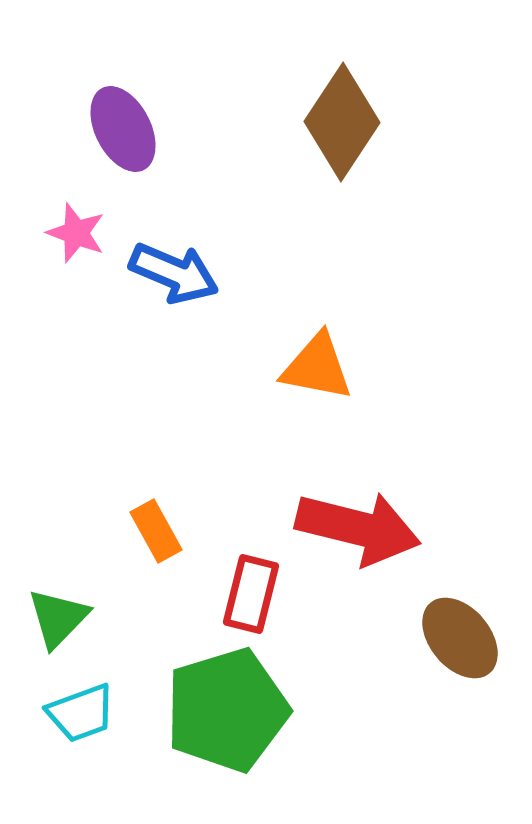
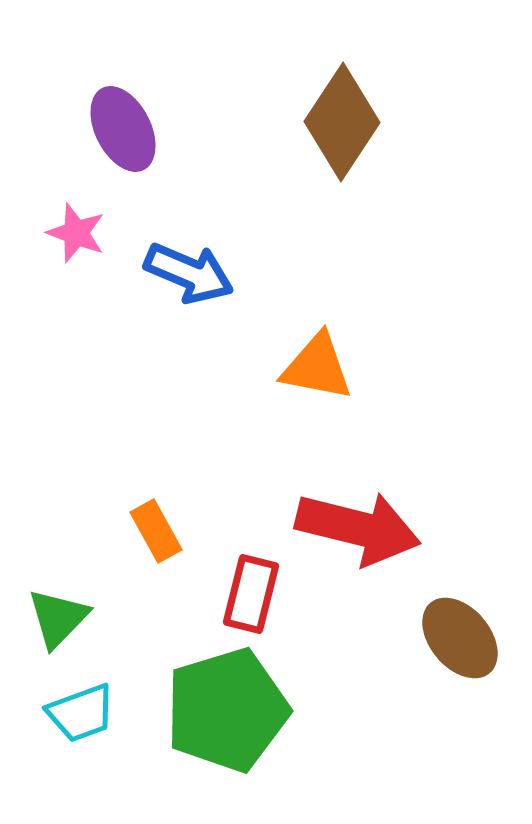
blue arrow: moved 15 px right
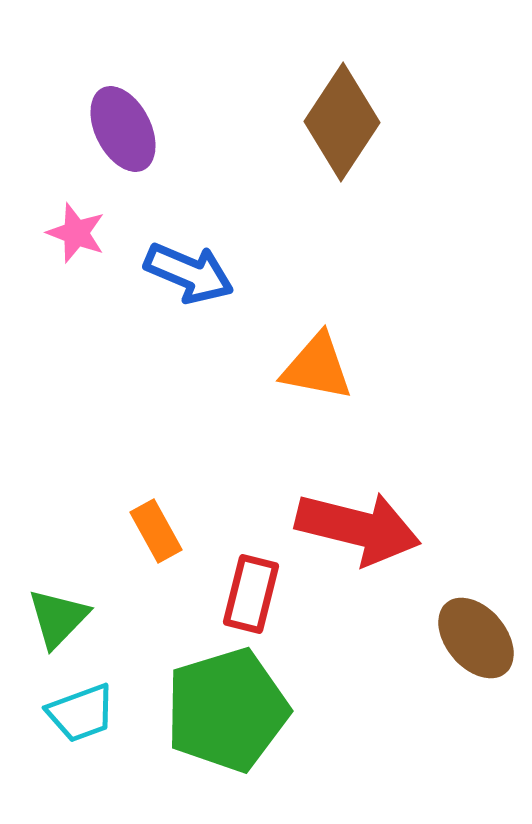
brown ellipse: moved 16 px right
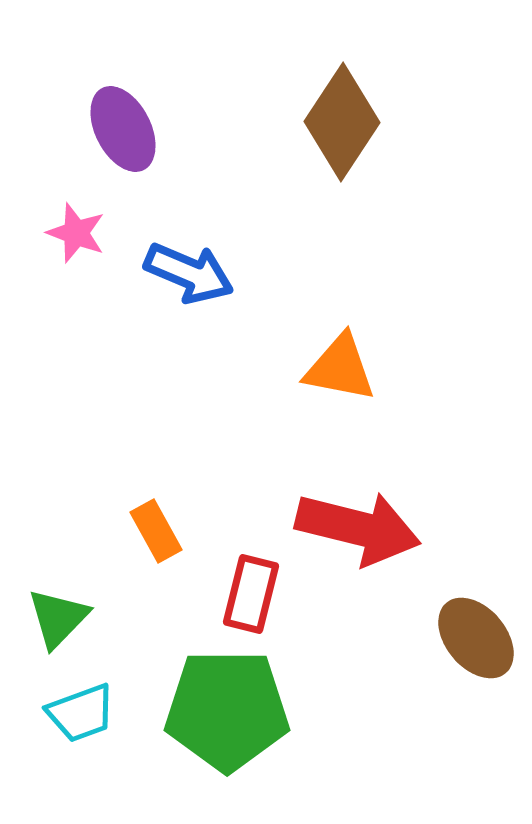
orange triangle: moved 23 px right, 1 px down
green pentagon: rotated 17 degrees clockwise
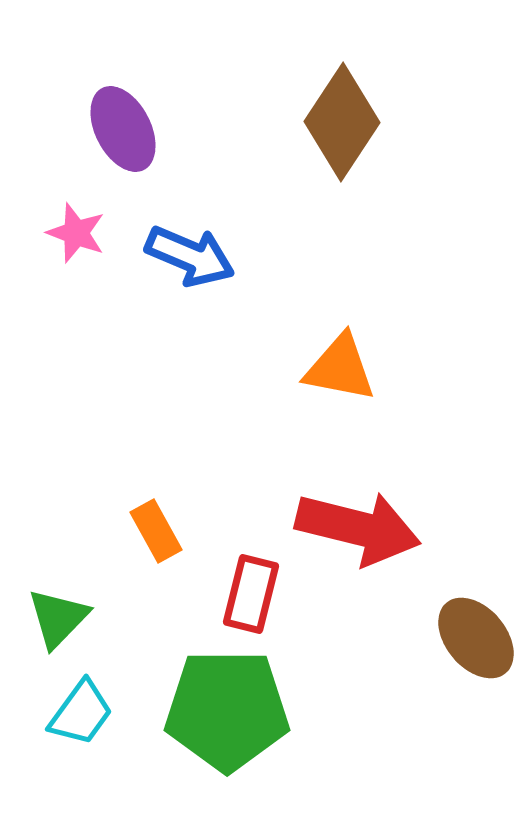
blue arrow: moved 1 px right, 17 px up
cyan trapezoid: rotated 34 degrees counterclockwise
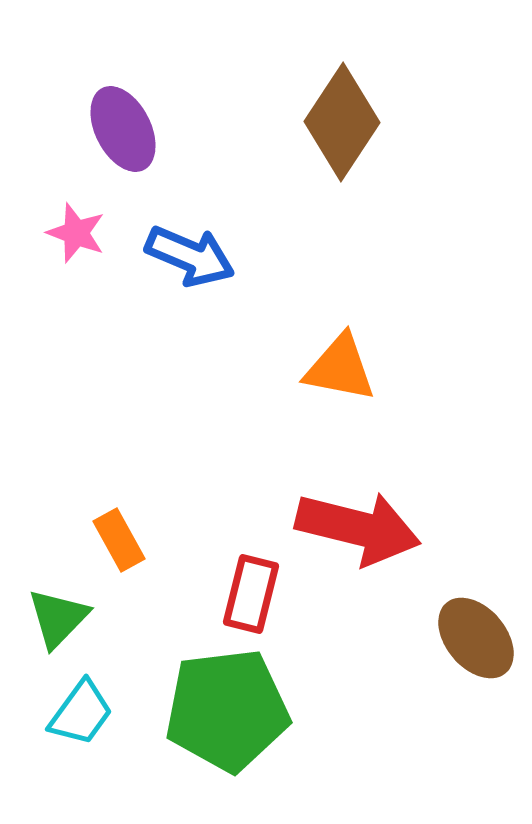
orange rectangle: moved 37 px left, 9 px down
green pentagon: rotated 7 degrees counterclockwise
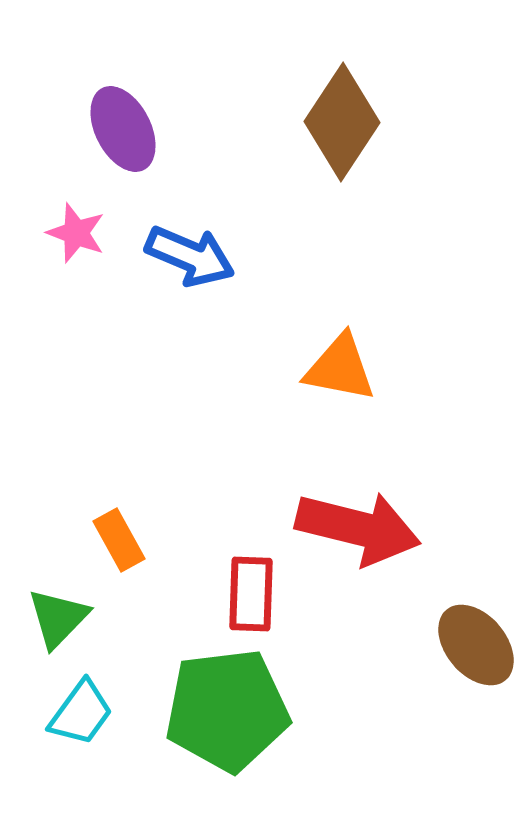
red rectangle: rotated 12 degrees counterclockwise
brown ellipse: moved 7 px down
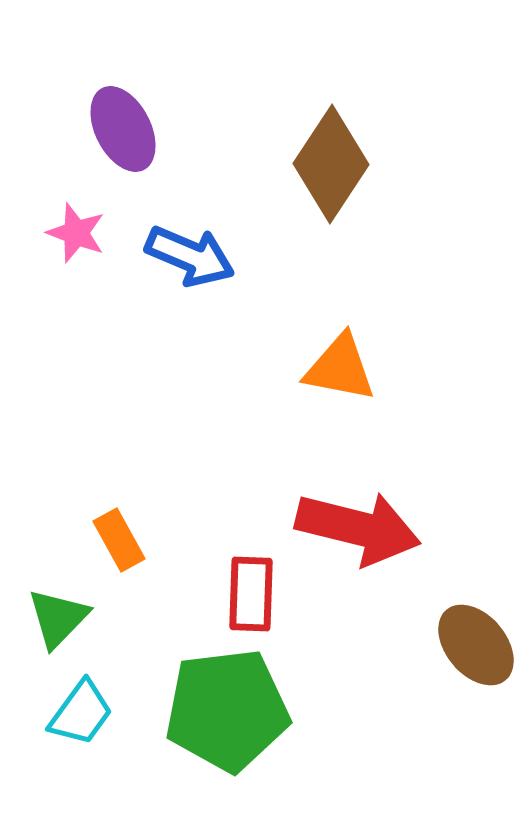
brown diamond: moved 11 px left, 42 px down
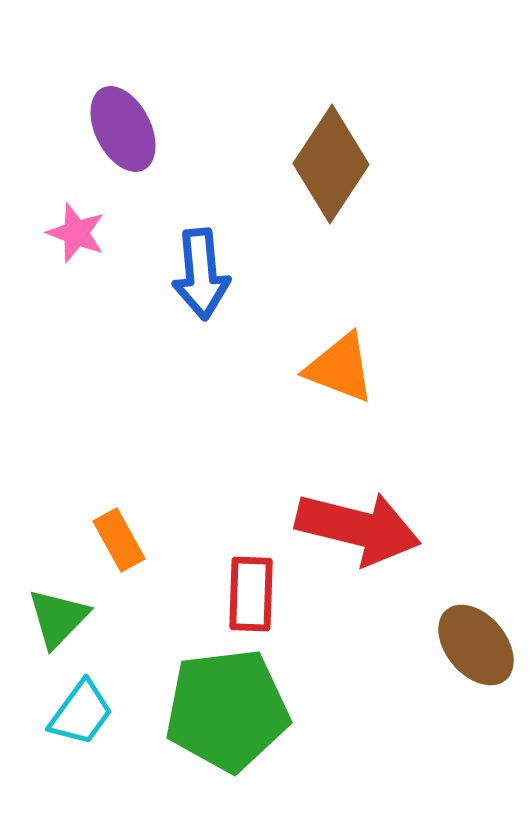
blue arrow: moved 11 px right, 18 px down; rotated 62 degrees clockwise
orange triangle: rotated 10 degrees clockwise
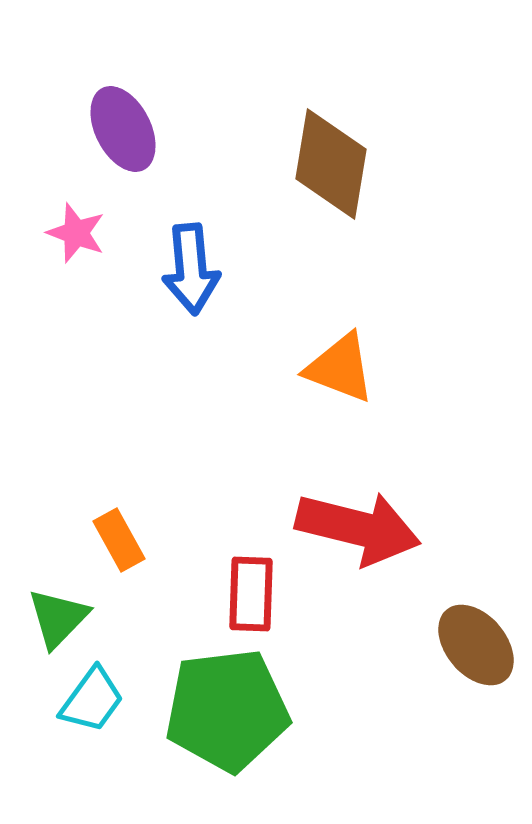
brown diamond: rotated 24 degrees counterclockwise
blue arrow: moved 10 px left, 5 px up
cyan trapezoid: moved 11 px right, 13 px up
